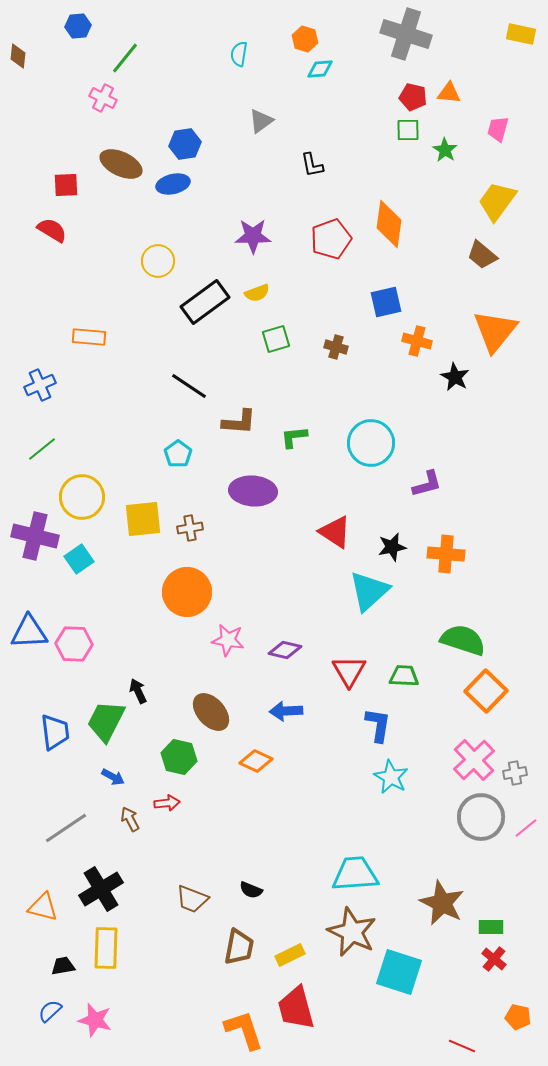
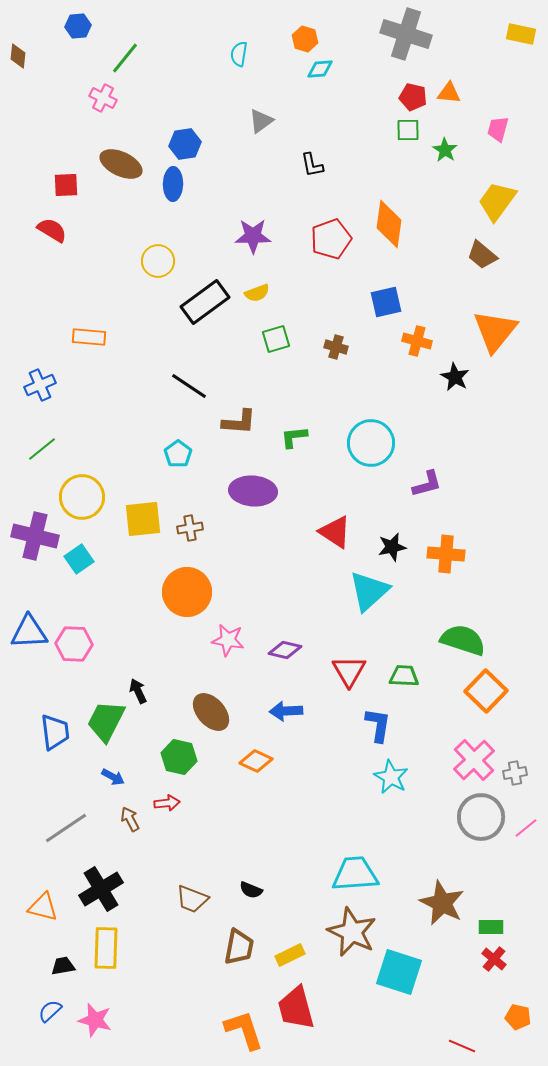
blue ellipse at (173, 184): rotated 76 degrees counterclockwise
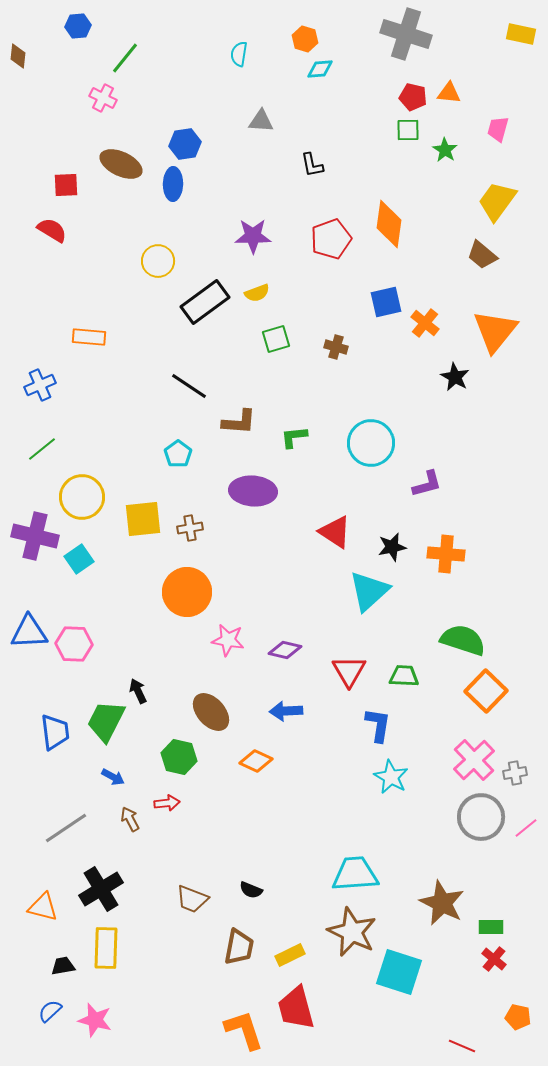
gray triangle at (261, 121): rotated 40 degrees clockwise
orange cross at (417, 341): moved 8 px right, 18 px up; rotated 24 degrees clockwise
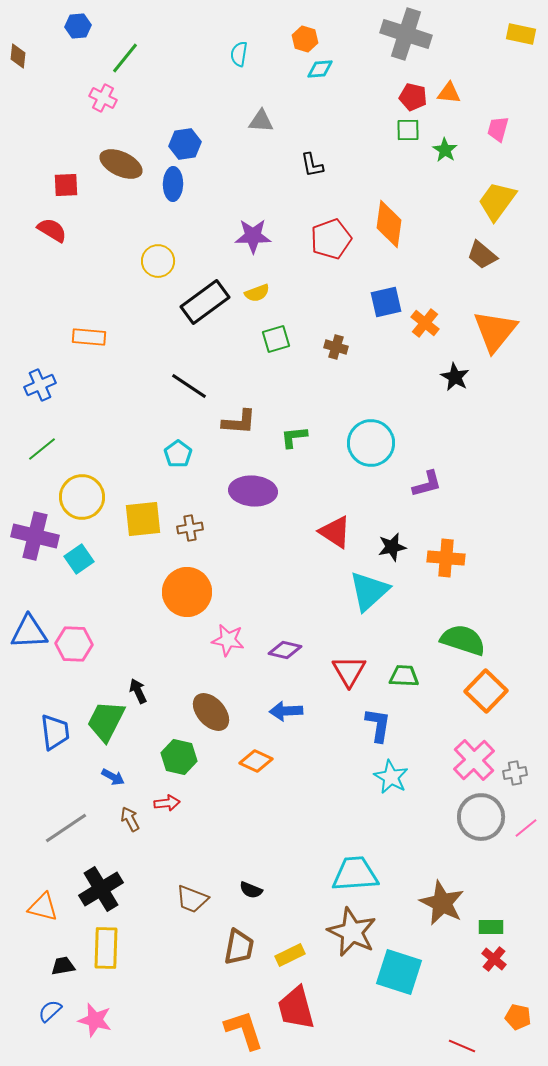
orange cross at (446, 554): moved 4 px down
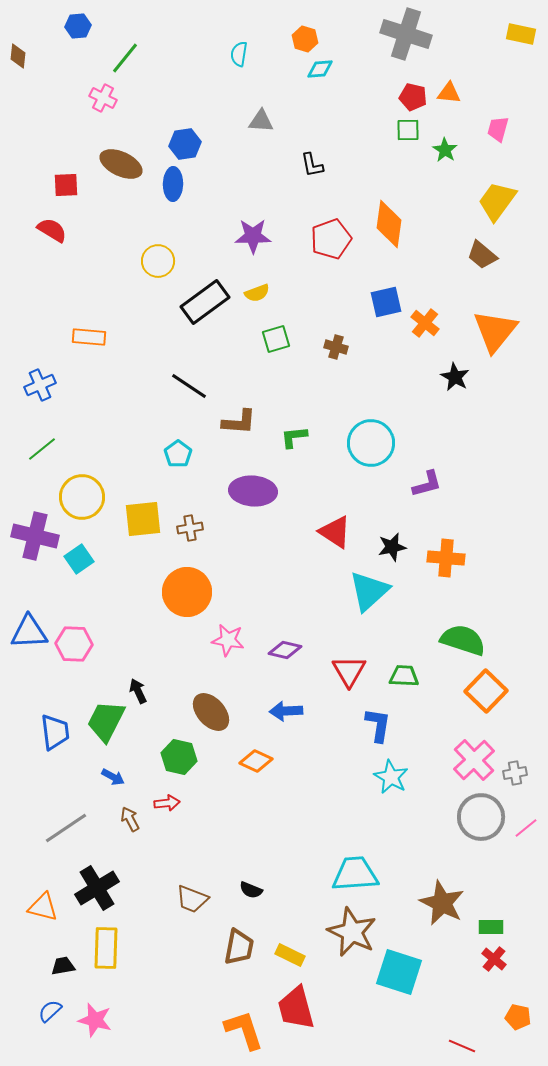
black cross at (101, 889): moved 4 px left, 1 px up
yellow rectangle at (290, 955): rotated 52 degrees clockwise
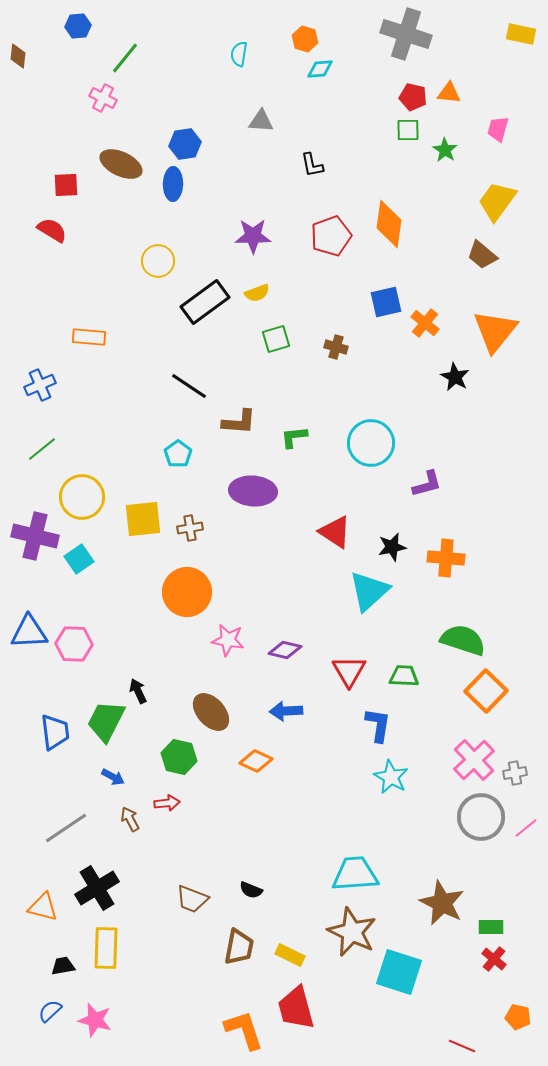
red pentagon at (331, 239): moved 3 px up
